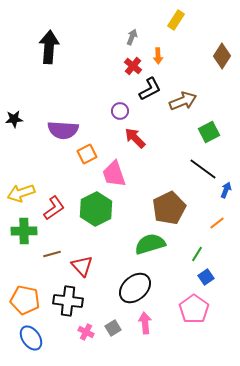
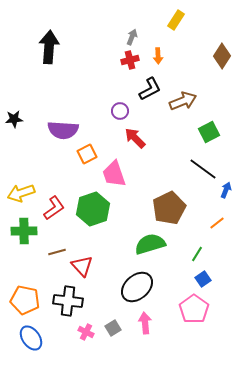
red cross: moved 3 px left, 6 px up; rotated 36 degrees clockwise
green hexagon: moved 3 px left; rotated 8 degrees clockwise
brown line: moved 5 px right, 2 px up
blue square: moved 3 px left, 2 px down
black ellipse: moved 2 px right, 1 px up
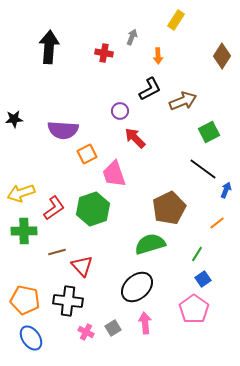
red cross: moved 26 px left, 7 px up; rotated 24 degrees clockwise
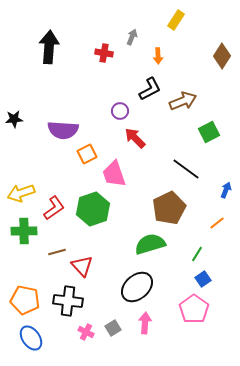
black line: moved 17 px left
pink arrow: rotated 10 degrees clockwise
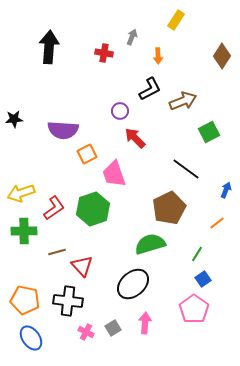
black ellipse: moved 4 px left, 3 px up
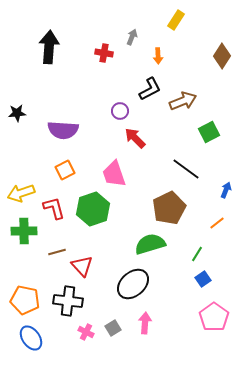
black star: moved 3 px right, 6 px up
orange square: moved 22 px left, 16 px down
red L-shape: rotated 70 degrees counterclockwise
pink pentagon: moved 20 px right, 8 px down
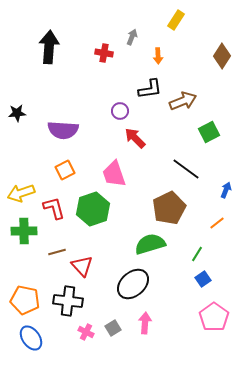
black L-shape: rotated 20 degrees clockwise
